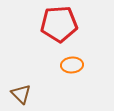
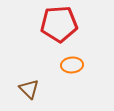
brown triangle: moved 8 px right, 5 px up
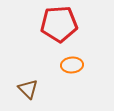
brown triangle: moved 1 px left
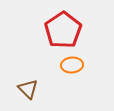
red pentagon: moved 4 px right, 6 px down; rotated 30 degrees counterclockwise
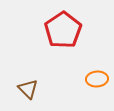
orange ellipse: moved 25 px right, 14 px down
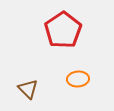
orange ellipse: moved 19 px left
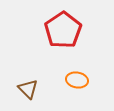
orange ellipse: moved 1 px left, 1 px down; rotated 15 degrees clockwise
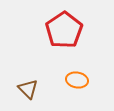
red pentagon: moved 1 px right
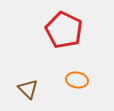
red pentagon: rotated 12 degrees counterclockwise
